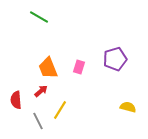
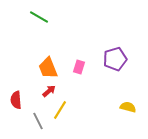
red arrow: moved 8 px right
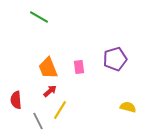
pink rectangle: rotated 24 degrees counterclockwise
red arrow: moved 1 px right
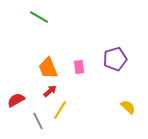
red semicircle: rotated 66 degrees clockwise
yellow semicircle: rotated 28 degrees clockwise
